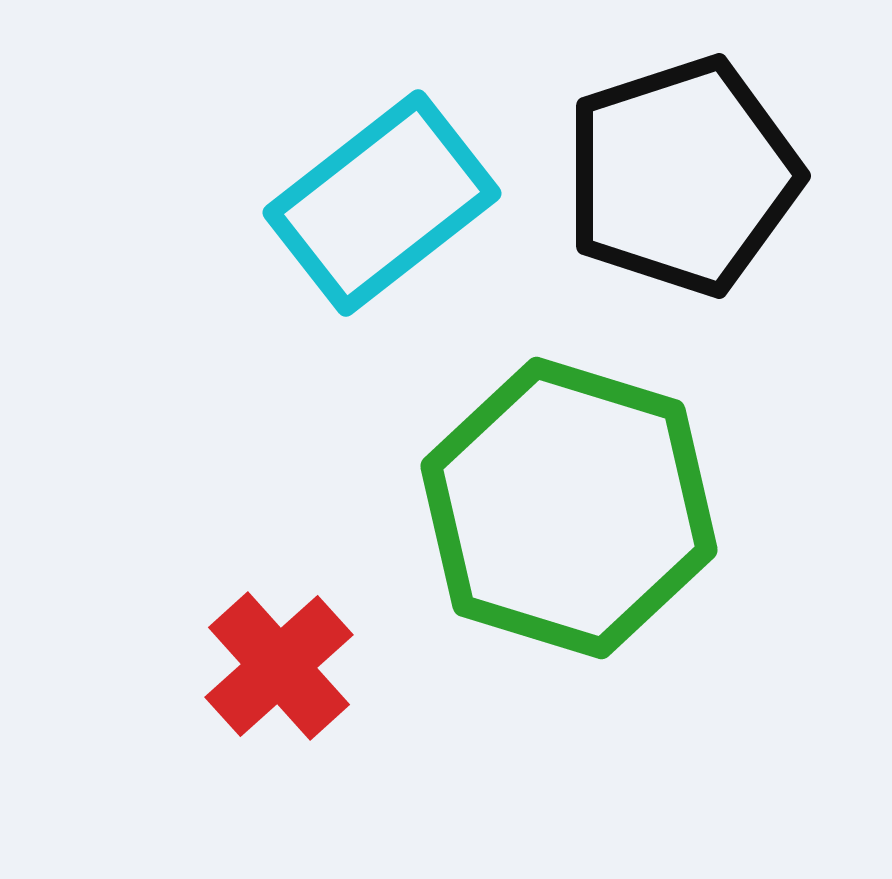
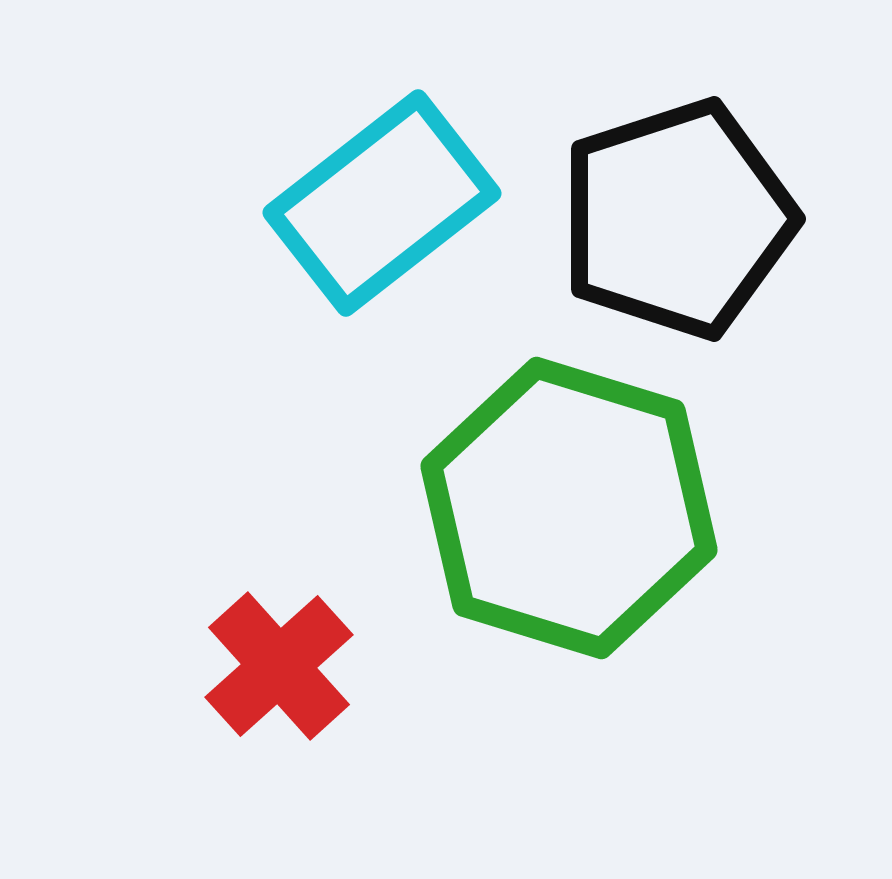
black pentagon: moved 5 px left, 43 px down
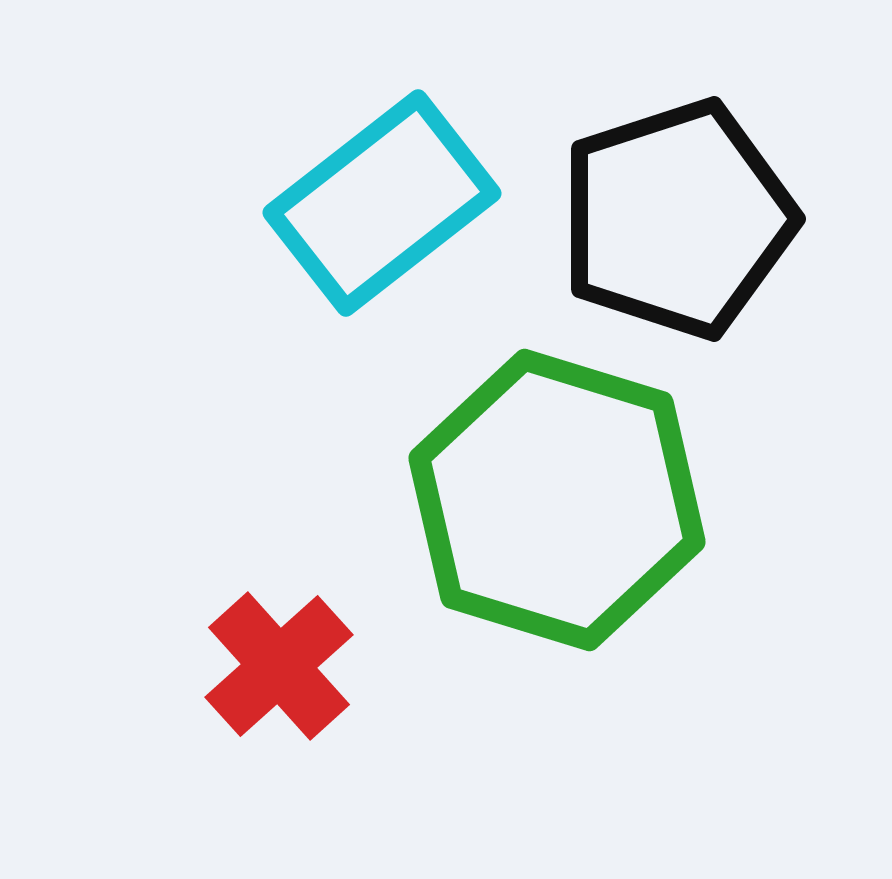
green hexagon: moved 12 px left, 8 px up
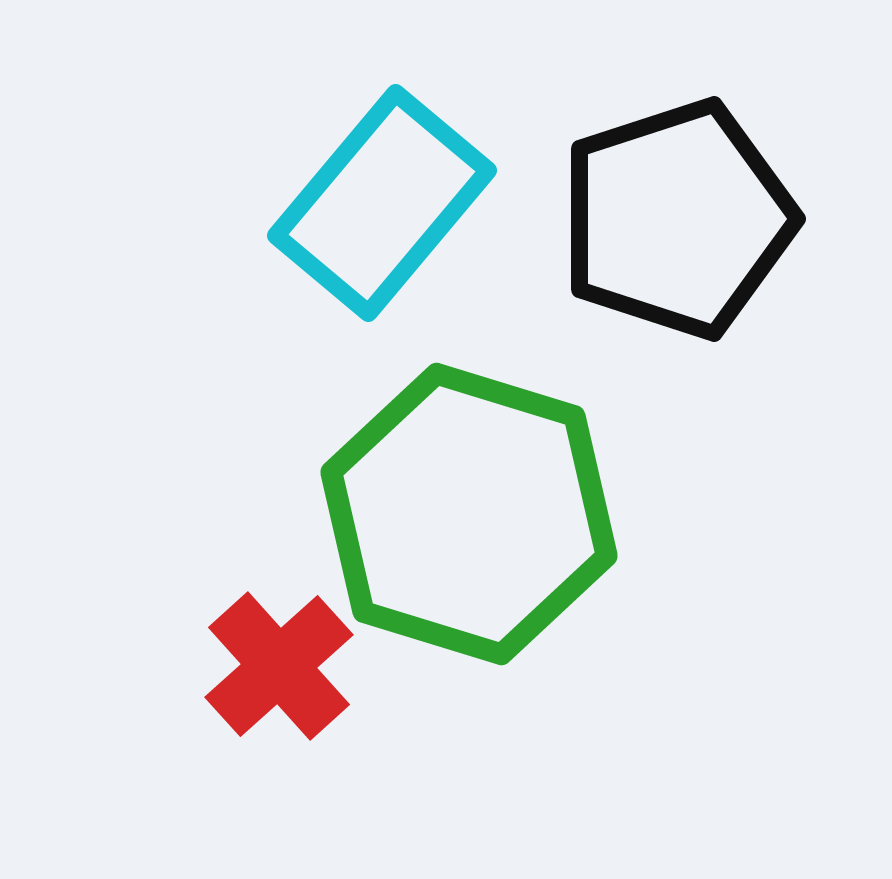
cyan rectangle: rotated 12 degrees counterclockwise
green hexagon: moved 88 px left, 14 px down
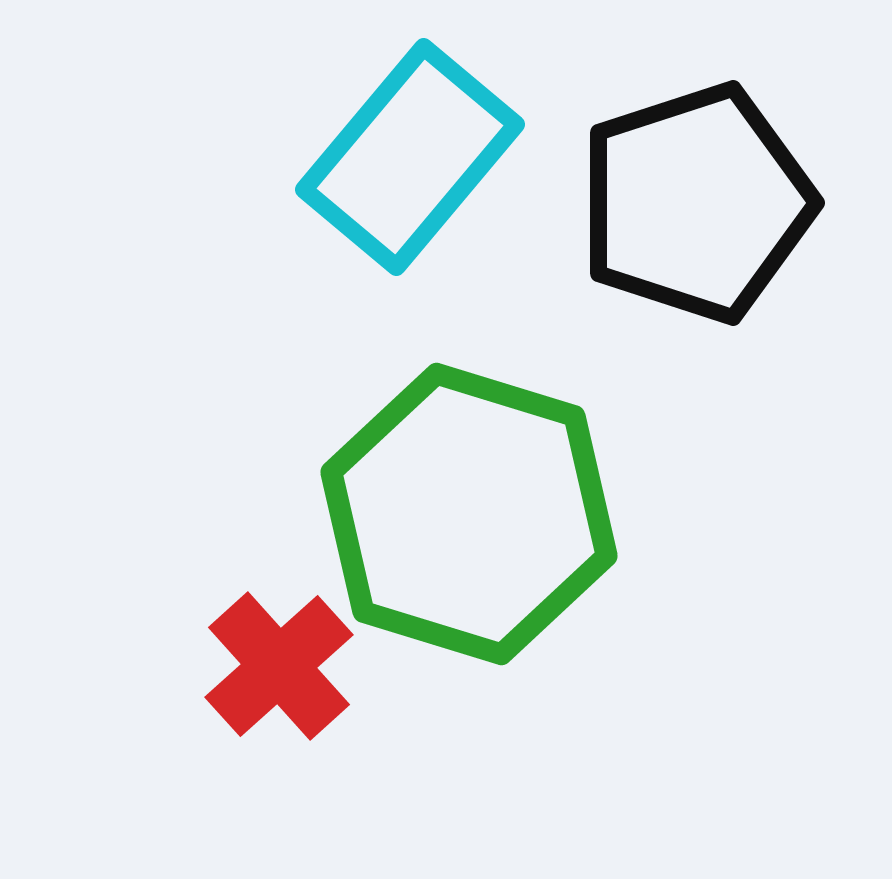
cyan rectangle: moved 28 px right, 46 px up
black pentagon: moved 19 px right, 16 px up
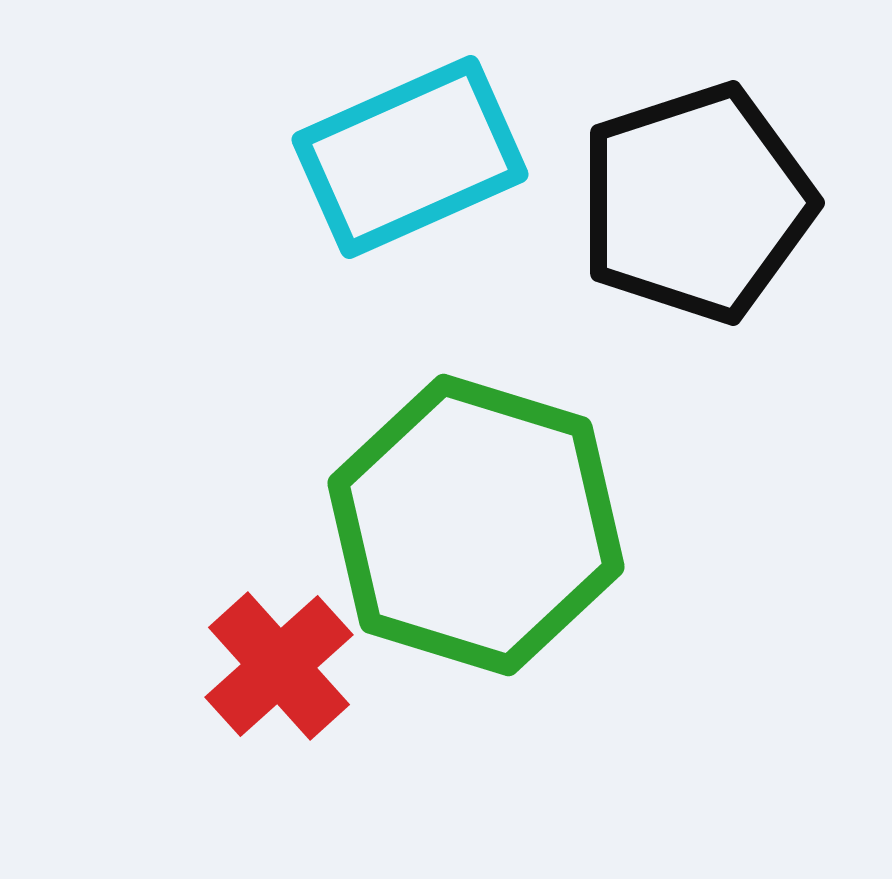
cyan rectangle: rotated 26 degrees clockwise
green hexagon: moved 7 px right, 11 px down
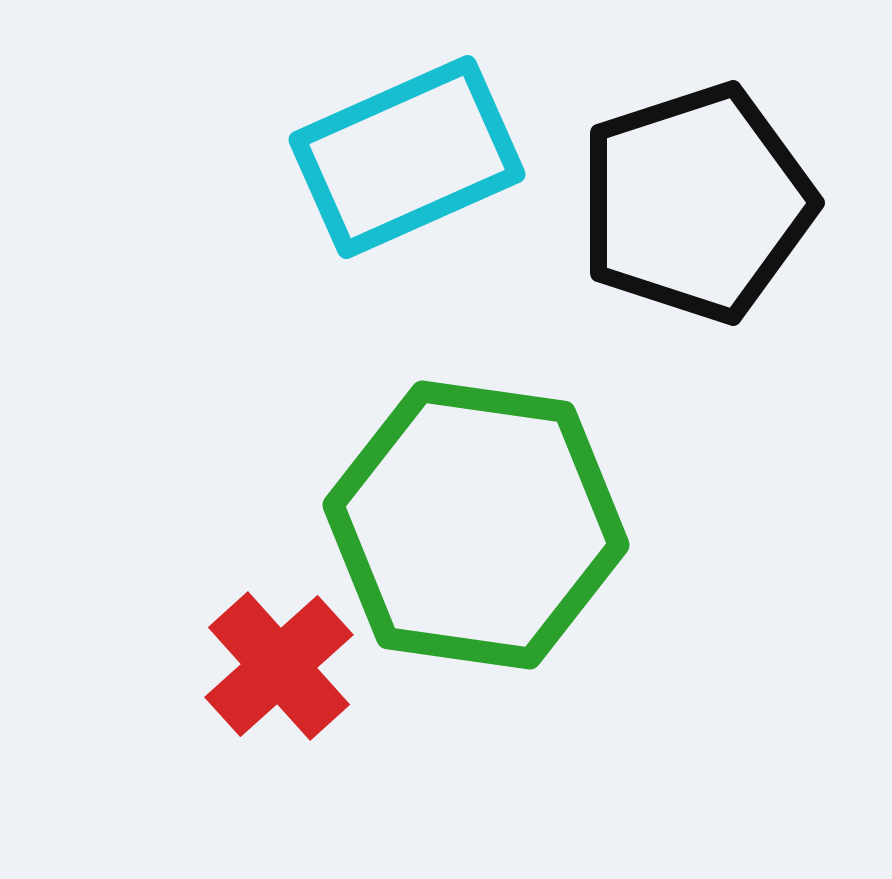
cyan rectangle: moved 3 px left
green hexagon: rotated 9 degrees counterclockwise
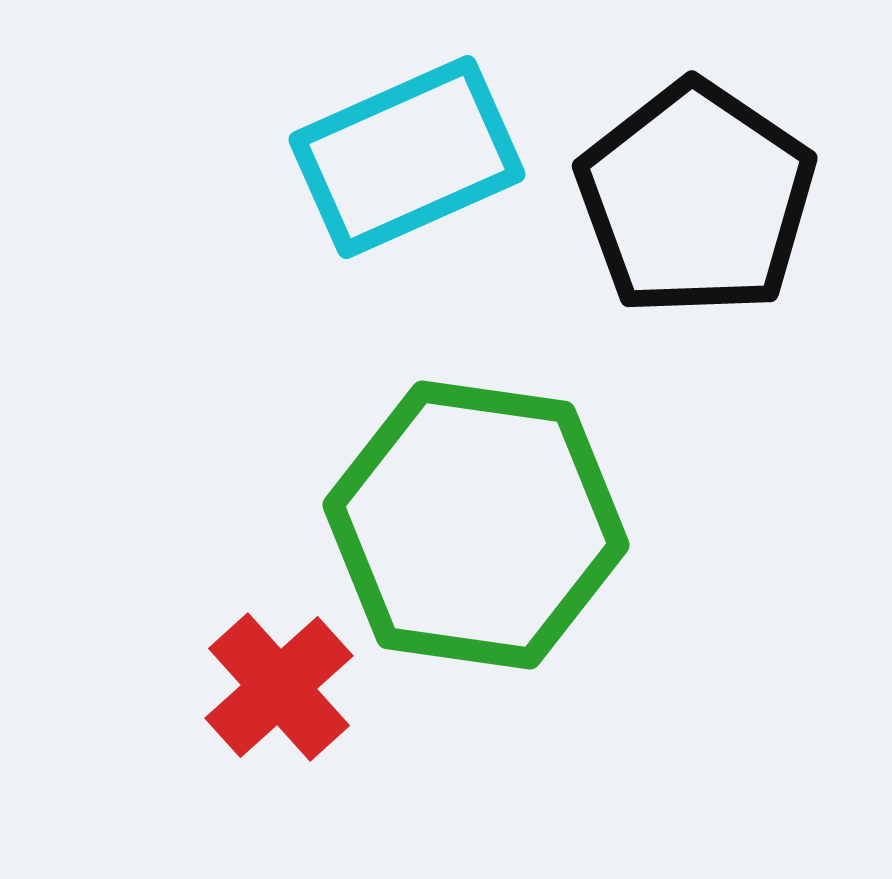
black pentagon: moved 4 px up; rotated 20 degrees counterclockwise
red cross: moved 21 px down
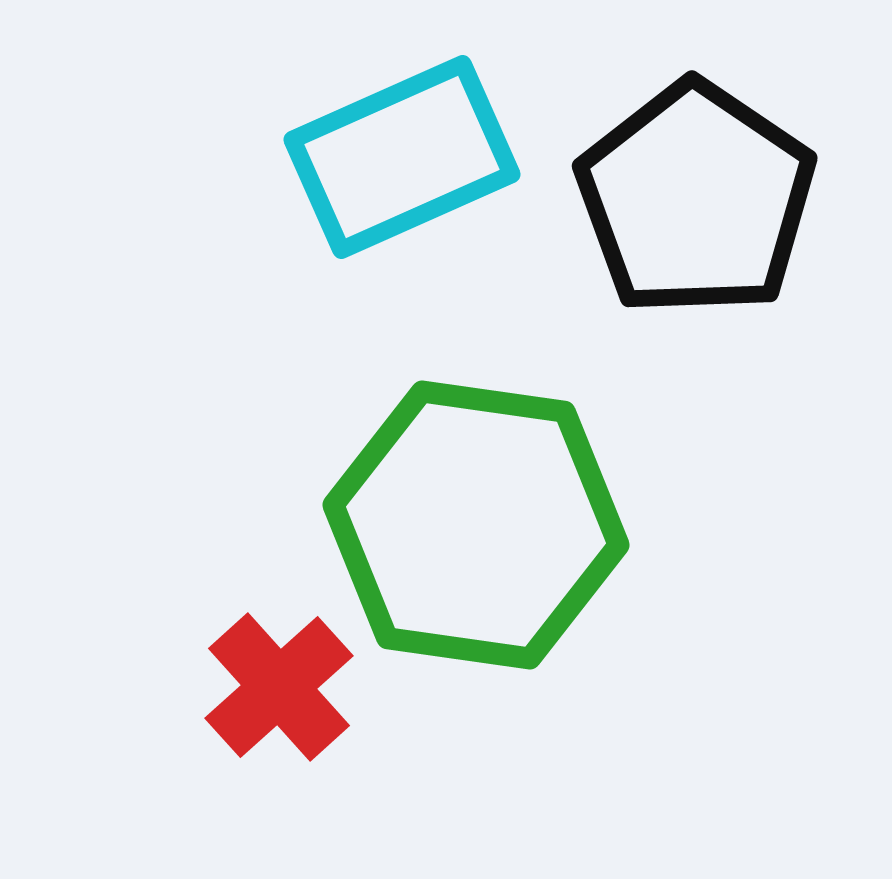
cyan rectangle: moved 5 px left
